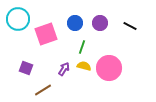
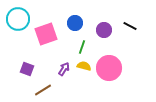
purple circle: moved 4 px right, 7 px down
purple square: moved 1 px right, 1 px down
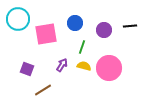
black line: rotated 32 degrees counterclockwise
pink square: rotated 10 degrees clockwise
purple arrow: moved 2 px left, 4 px up
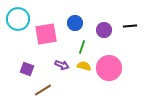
purple arrow: rotated 80 degrees clockwise
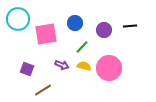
green line: rotated 24 degrees clockwise
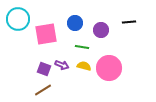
black line: moved 1 px left, 4 px up
purple circle: moved 3 px left
green line: rotated 56 degrees clockwise
purple square: moved 17 px right
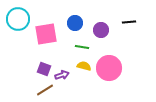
purple arrow: moved 10 px down; rotated 40 degrees counterclockwise
brown line: moved 2 px right
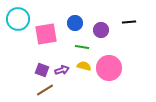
purple square: moved 2 px left, 1 px down
purple arrow: moved 5 px up
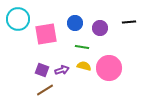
purple circle: moved 1 px left, 2 px up
